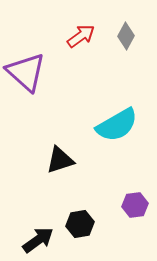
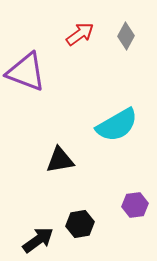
red arrow: moved 1 px left, 2 px up
purple triangle: rotated 21 degrees counterclockwise
black triangle: rotated 8 degrees clockwise
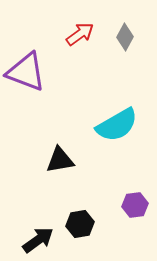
gray diamond: moved 1 px left, 1 px down
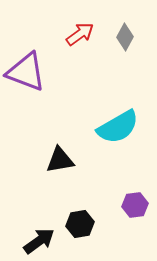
cyan semicircle: moved 1 px right, 2 px down
black arrow: moved 1 px right, 1 px down
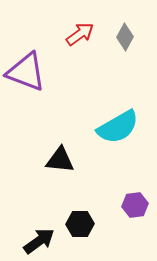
black triangle: rotated 16 degrees clockwise
black hexagon: rotated 8 degrees clockwise
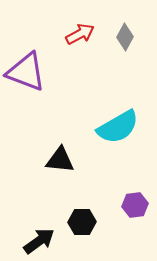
red arrow: rotated 8 degrees clockwise
black hexagon: moved 2 px right, 2 px up
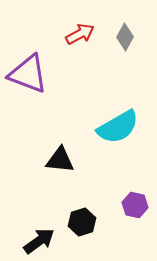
purple triangle: moved 2 px right, 2 px down
purple hexagon: rotated 20 degrees clockwise
black hexagon: rotated 16 degrees counterclockwise
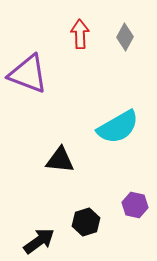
red arrow: rotated 64 degrees counterclockwise
black hexagon: moved 4 px right
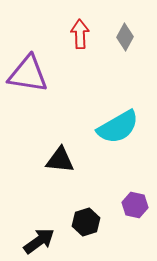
purple triangle: rotated 12 degrees counterclockwise
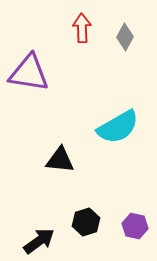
red arrow: moved 2 px right, 6 px up
purple triangle: moved 1 px right, 1 px up
purple hexagon: moved 21 px down
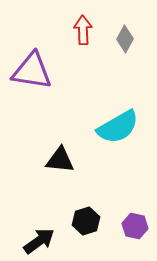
red arrow: moved 1 px right, 2 px down
gray diamond: moved 2 px down
purple triangle: moved 3 px right, 2 px up
black hexagon: moved 1 px up
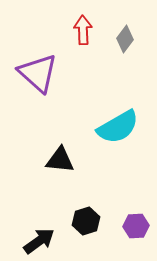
gray diamond: rotated 8 degrees clockwise
purple triangle: moved 6 px right, 2 px down; rotated 33 degrees clockwise
purple hexagon: moved 1 px right; rotated 15 degrees counterclockwise
